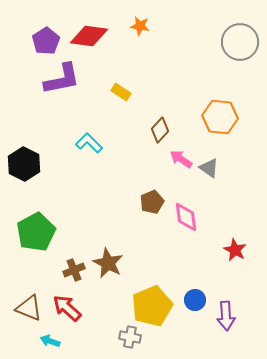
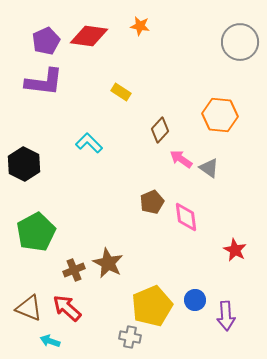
purple pentagon: rotated 8 degrees clockwise
purple L-shape: moved 18 px left, 3 px down; rotated 18 degrees clockwise
orange hexagon: moved 2 px up
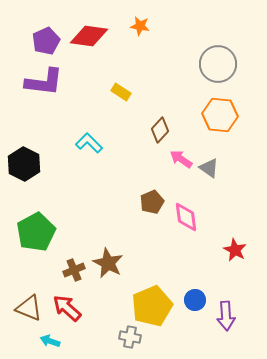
gray circle: moved 22 px left, 22 px down
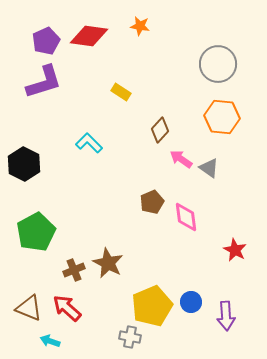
purple L-shape: rotated 24 degrees counterclockwise
orange hexagon: moved 2 px right, 2 px down
blue circle: moved 4 px left, 2 px down
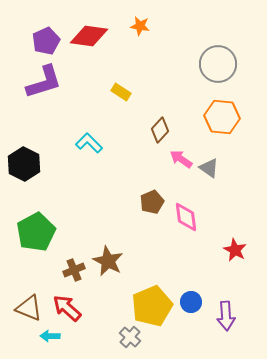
brown star: moved 2 px up
gray cross: rotated 30 degrees clockwise
cyan arrow: moved 5 px up; rotated 18 degrees counterclockwise
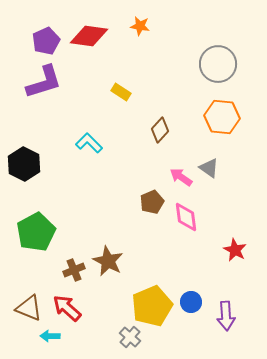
pink arrow: moved 18 px down
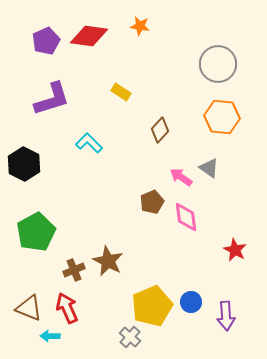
purple L-shape: moved 8 px right, 17 px down
red arrow: rotated 24 degrees clockwise
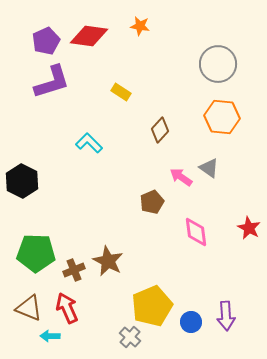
purple L-shape: moved 17 px up
black hexagon: moved 2 px left, 17 px down
pink diamond: moved 10 px right, 15 px down
green pentagon: moved 21 px down; rotated 30 degrees clockwise
red star: moved 14 px right, 22 px up
blue circle: moved 20 px down
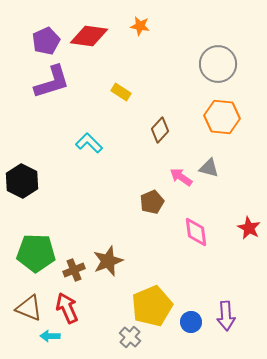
gray triangle: rotated 20 degrees counterclockwise
brown star: rotated 24 degrees clockwise
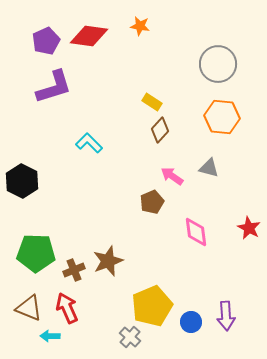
purple L-shape: moved 2 px right, 5 px down
yellow rectangle: moved 31 px right, 10 px down
pink arrow: moved 9 px left, 1 px up
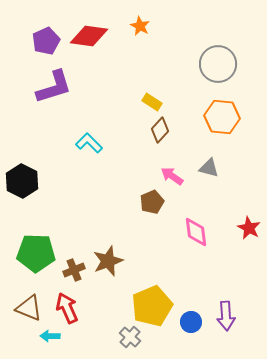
orange star: rotated 18 degrees clockwise
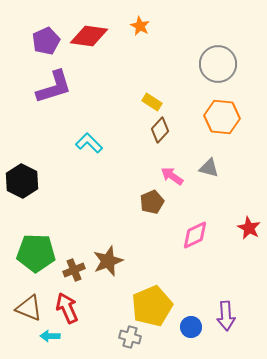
pink diamond: moved 1 px left, 3 px down; rotated 72 degrees clockwise
blue circle: moved 5 px down
gray cross: rotated 25 degrees counterclockwise
